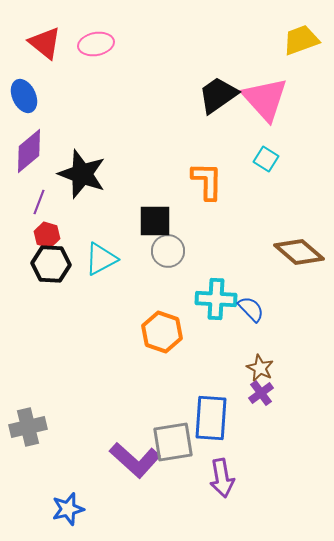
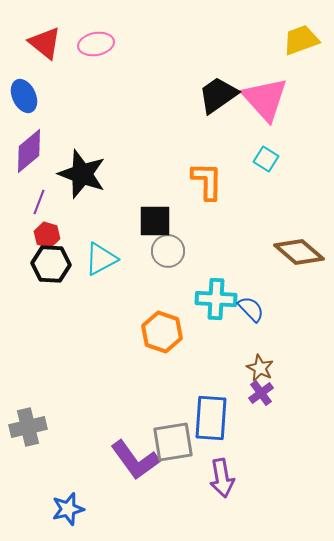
purple L-shape: rotated 12 degrees clockwise
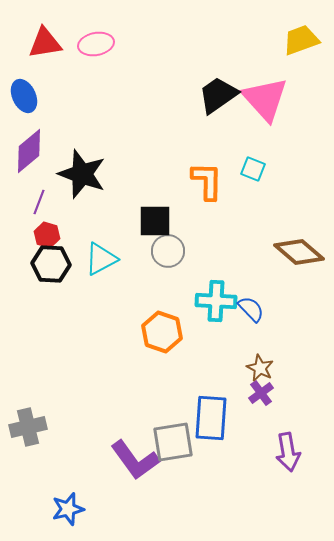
red triangle: rotated 48 degrees counterclockwise
cyan square: moved 13 px left, 10 px down; rotated 10 degrees counterclockwise
cyan cross: moved 2 px down
purple arrow: moved 66 px right, 26 px up
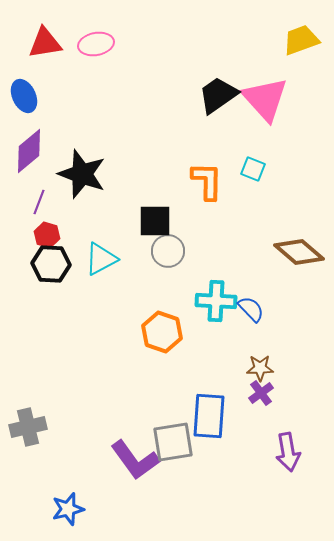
brown star: rotated 28 degrees counterclockwise
blue rectangle: moved 2 px left, 2 px up
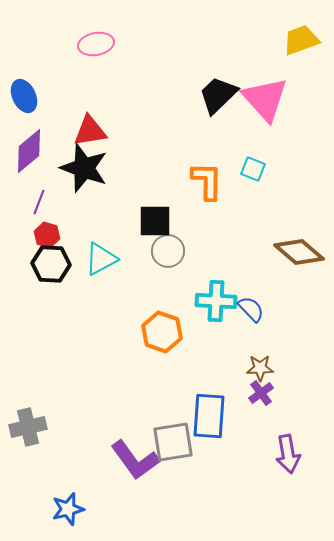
red triangle: moved 45 px right, 88 px down
black trapezoid: rotated 9 degrees counterclockwise
black star: moved 2 px right, 6 px up
purple arrow: moved 2 px down
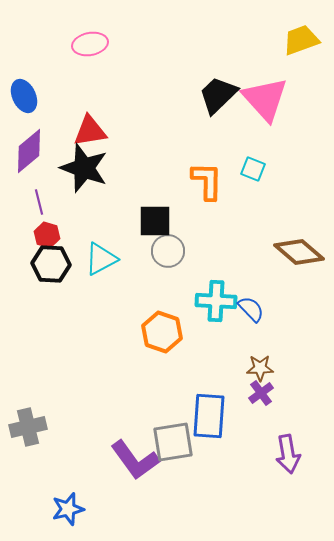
pink ellipse: moved 6 px left
purple line: rotated 35 degrees counterclockwise
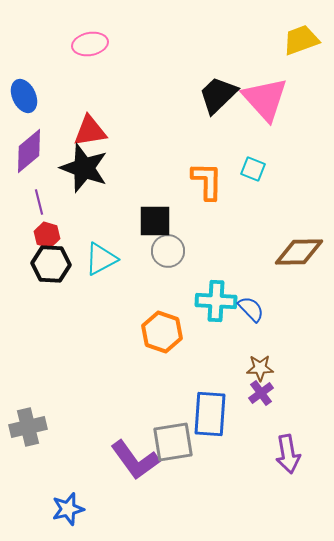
brown diamond: rotated 42 degrees counterclockwise
blue rectangle: moved 1 px right, 2 px up
